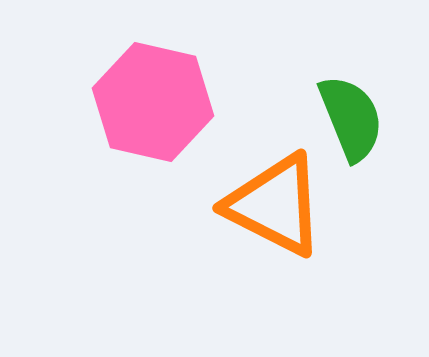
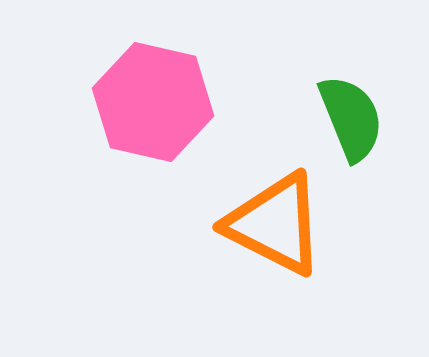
orange triangle: moved 19 px down
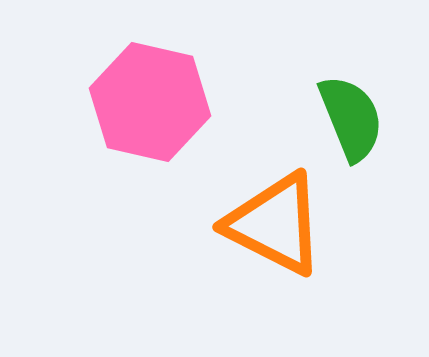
pink hexagon: moved 3 px left
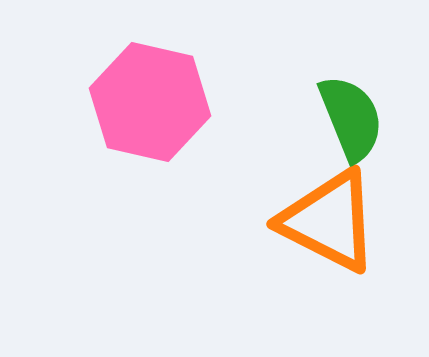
orange triangle: moved 54 px right, 3 px up
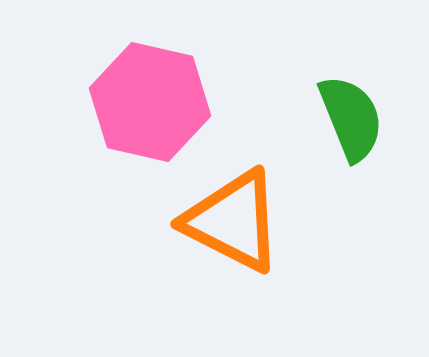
orange triangle: moved 96 px left
